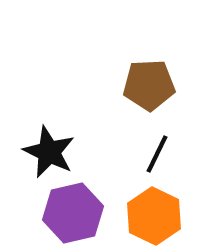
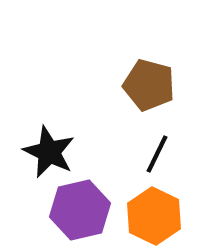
brown pentagon: rotated 18 degrees clockwise
purple hexagon: moved 7 px right, 3 px up
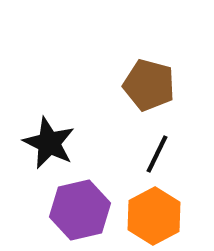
black star: moved 9 px up
orange hexagon: rotated 6 degrees clockwise
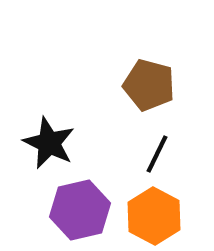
orange hexagon: rotated 4 degrees counterclockwise
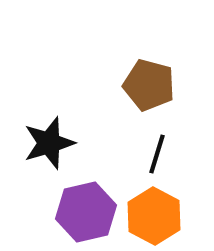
black star: rotated 30 degrees clockwise
black line: rotated 9 degrees counterclockwise
purple hexagon: moved 6 px right, 2 px down
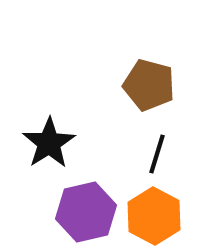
black star: rotated 16 degrees counterclockwise
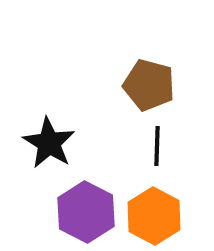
black star: rotated 8 degrees counterclockwise
black line: moved 8 px up; rotated 15 degrees counterclockwise
purple hexagon: rotated 20 degrees counterclockwise
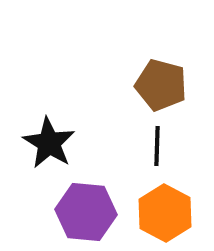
brown pentagon: moved 12 px right
purple hexagon: rotated 22 degrees counterclockwise
orange hexagon: moved 11 px right, 3 px up
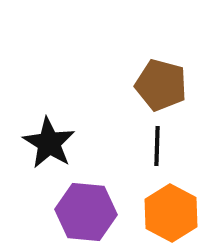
orange hexagon: moved 6 px right
